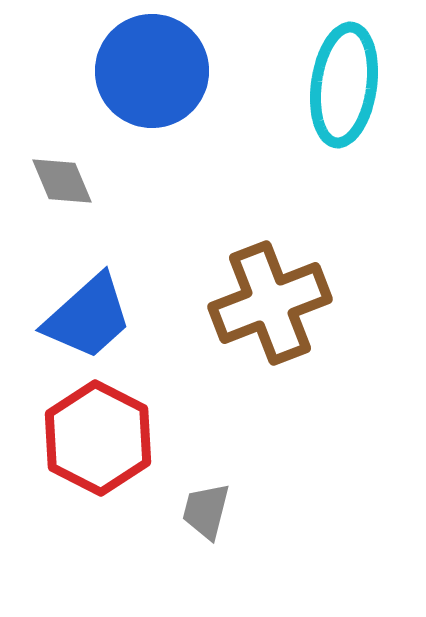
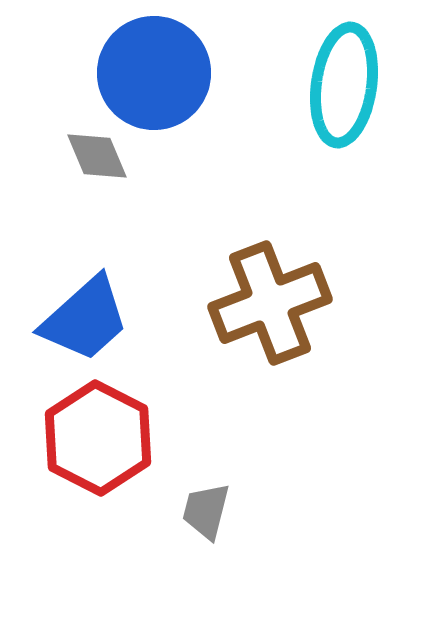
blue circle: moved 2 px right, 2 px down
gray diamond: moved 35 px right, 25 px up
blue trapezoid: moved 3 px left, 2 px down
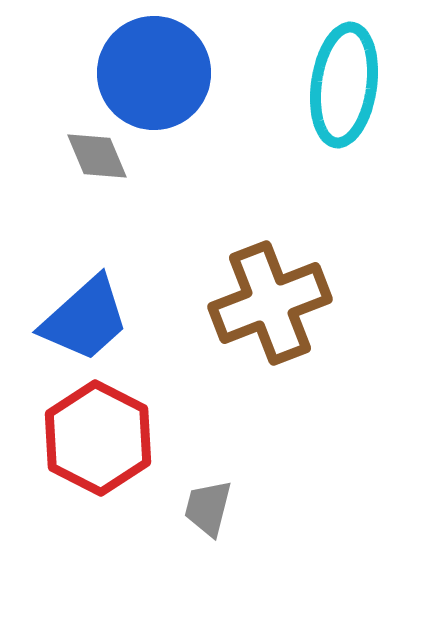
gray trapezoid: moved 2 px right, 3 px up
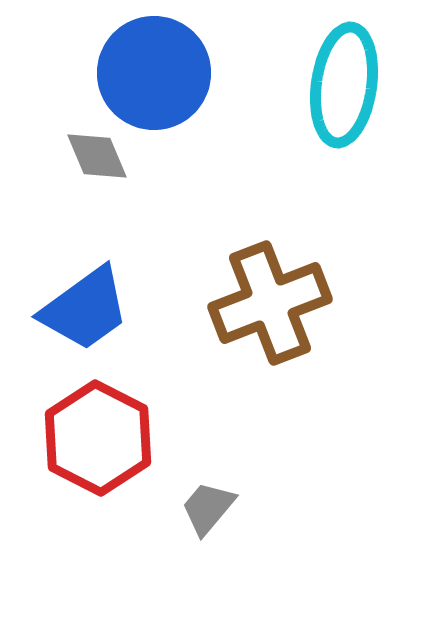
blue trapezoid: moved 10 px up; rotated 6 degrees clockwise
gray trapezoid: rotated 26 degrees clockwise
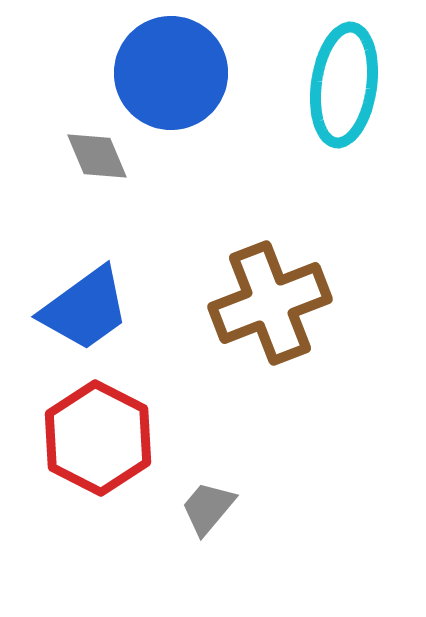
blue circle: moved 17 px right
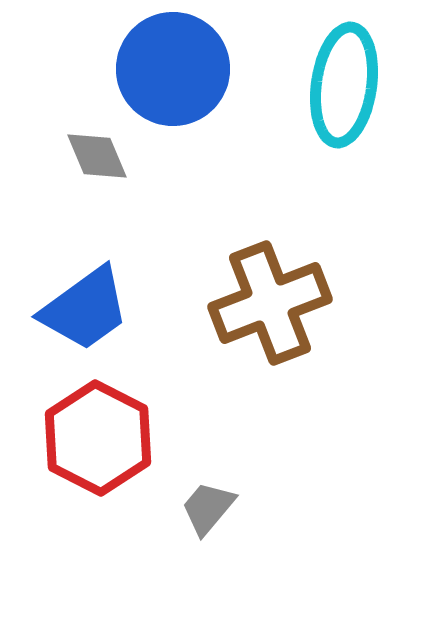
blue circle: moved 2 px right, 4 px up
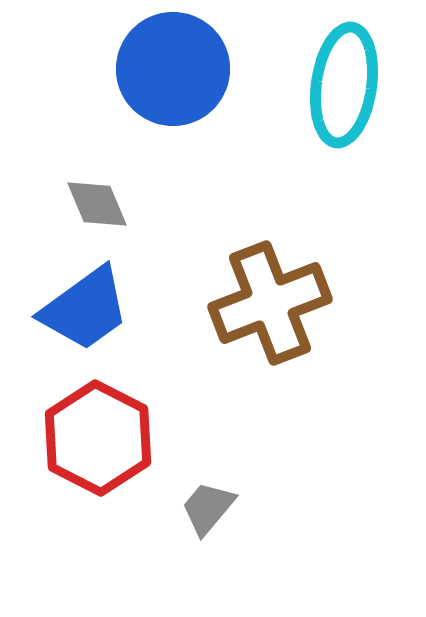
gray diamond: moved 48 px down
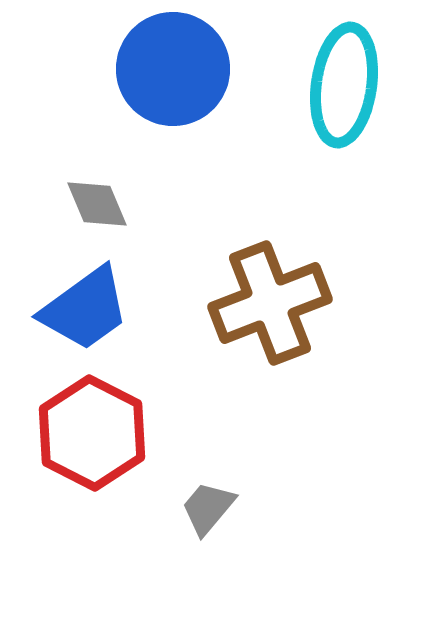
red hexagon: moved 6 px left, 5 px up
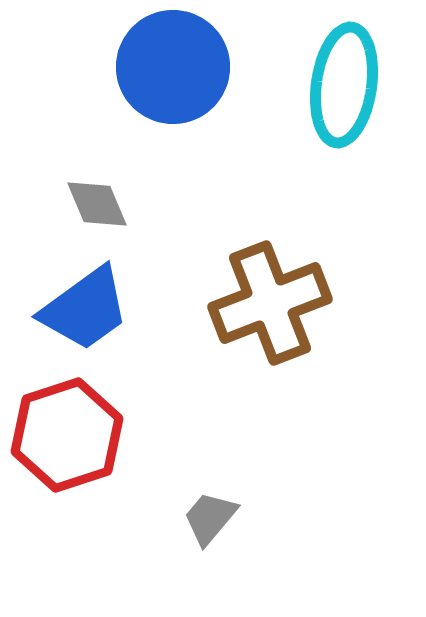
blue circle: moved 2 px up
red hexagon: moved 25 px left, 2 px down; rotated 15 degrees clockwise
gray trapezoid: moved 2 px right, 10 px down
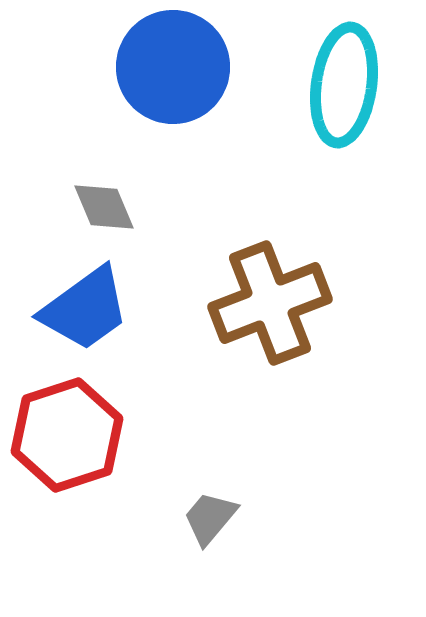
gray diamond: moved 7 px right, 3 px down
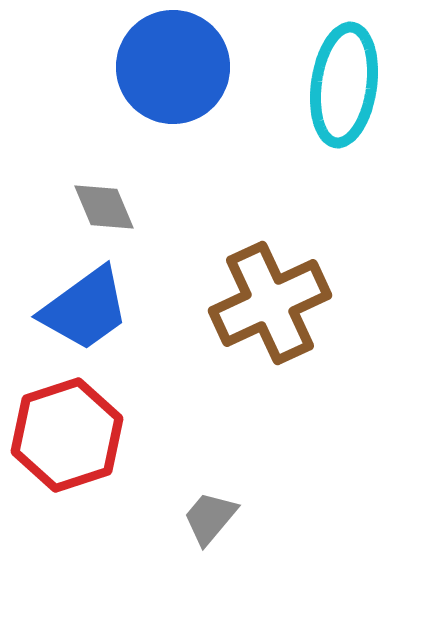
brown cross: rotated 4 degrees counterclockwise
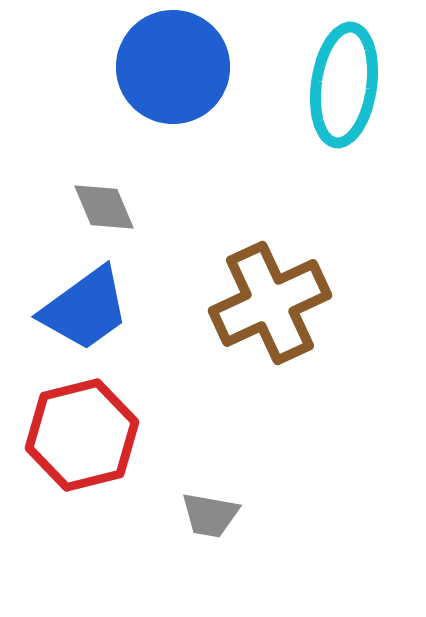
red hexagon: moved 15 px right; rotated 4 degrees clockwise
gray trapezoid: moved 3 px up; rotated 120 degrees counterclockwise
